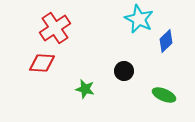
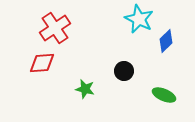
red diamond: rotated 8 degrees counterclockwise
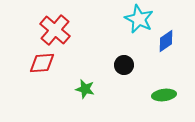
red cross: moved 2 px down; rotated 16 degrees counterclockwise
blue diamond: rotated 10 degrees clockwise
black circle: moved 6 px up
green ellipse: rotated 30 degrees counterclockwise
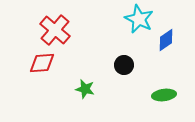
blue diamond: moved 1 px up
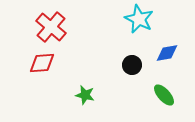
red cross: moved 4 px left, 3 px up
blue diamond: moved 1 px right, 13 px down; rotated 25 degrees clockwise
black circle: moved 8 px right
green star: moved 6 px down
green ellipse: rotated 55 degrees clockwise
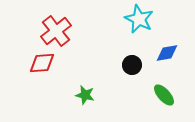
red cross: moved 5 px right, 4 px down; rotated 12 degrees clockwise
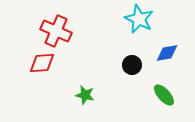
red cross: rotated 28 degrees counterclockwise
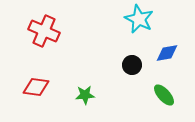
red cross: moved 12 px left
red diamond: moved 6 px left, 24 px down; rotated 12 degrees clockwise
green star: rotated 18 degrees counterclockwise
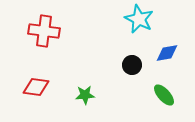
red cross: rotated 16 degrees counterclockwise
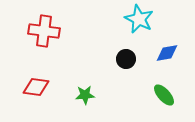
black circle: moved 6 px left, 6 px up
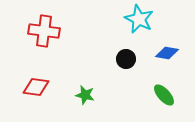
blue diamond: rotated 20 degrees clockwise
green star: rotated 18 degrees clockwise
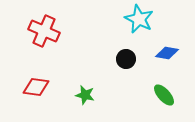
red cross: rotated 16 degrees clockwise
